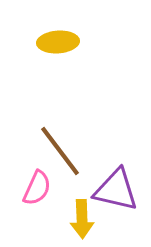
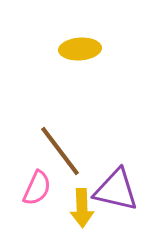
yellow ellipse: moved 22 px right, 7 px down
yellow arrow: moved 11 px up
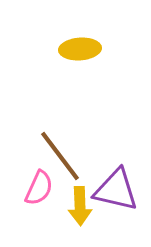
brown line: moved 5 px down
pink semicircle: moved 2 px right
yellow arrow: moved 2 px left, 2 px up
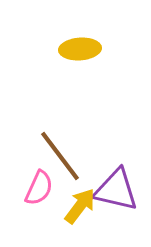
yellow arrow: rotated 141 degrees counterclockwise
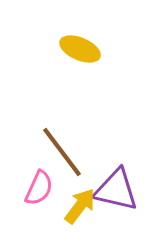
yellow ellipse: rotated 27 degrees clockwise
brown line: moved 2 px right, 4 px up
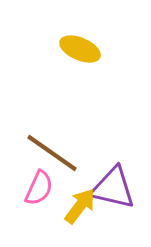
brown line: moved 10 px left, 1 px down; rotated 18 degrees counterclockwise
purple triangle: moved 3 px left, 2 px up
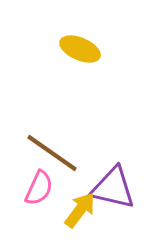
yellow arrow: moved 4 px down
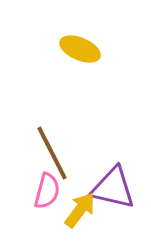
brown line: rotated 28 degrees clockwise
pink semicircle: moved 8 px right, 3 px down; rotated 9 degrees counterclockwise
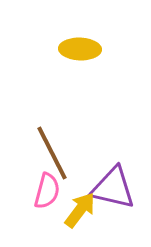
yellow ellipse: rotated 21 degrees counterclockwise
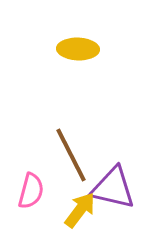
yellow ellipse: moved 2 px left
brown line: moved 19 px right, 2 px down
pink semicircle: moved 16 px left
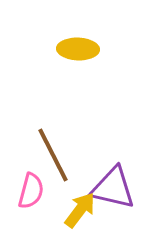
brown line: moved 18 px left
